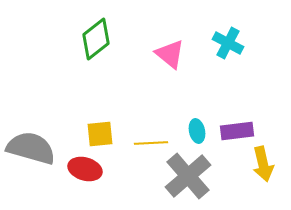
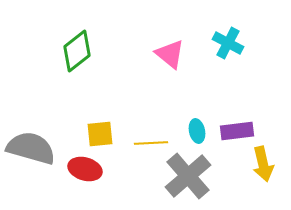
green diamond: moved 19 px left, 12 px down
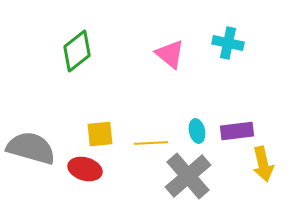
cyan cross: rotated 16 degrees counterclockwise
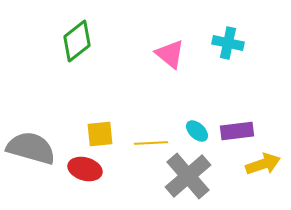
green diamond: moved 10 px up
cyan ellipse: rotated 35 degrees counterclockwise
yellow arrow: rotated 96 degrees counterclockwise
